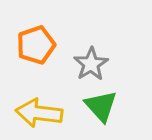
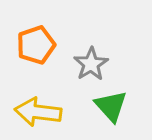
green triangle: moved 10 px right
yellow arrow: moved 1 px left, 1 px up
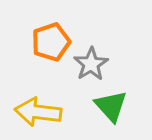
orange pentagon: moved 15 px right, 3 px up
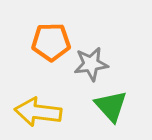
orange pentagon: rotated 18 degrees clockwise
gray star: rotated 24 degrees clockwise
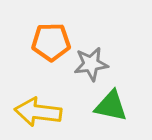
green triangle: rotated 36 degrees counterclockwise
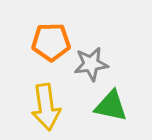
yellow arrow: moved 8 px right, 5 px up; rotated 105 degrees counterclockwise
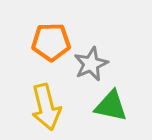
gray star: rotated 16 degrees counterclockwise
yellow arrow: rotated 6 degrees counterclockwise
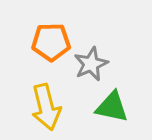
green triangle: moved 1 px right, 1 px down
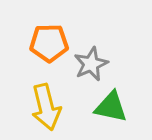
orange pentagon: moved 2 px left, 1 px down
green triangle: moved 1 px left
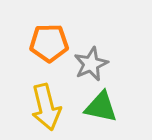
green triangle: moved 10 px left
